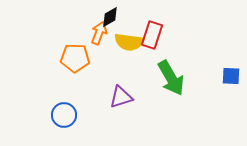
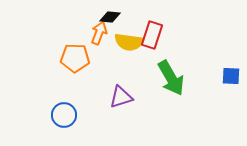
black diamond: rotated 35 degrees clockwise
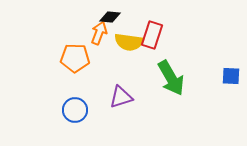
blue circle: moved 11 px right, 5 px up
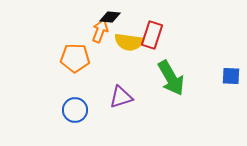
orange arrow: moved 1 px right, 2 px up
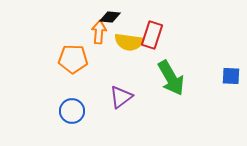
orange arrow: moved 1 px left, 1 px down; rotated 15 degrees counterclockwise
orange pentagon: moved 2 px left, 1 px down
purple triangle: rotated 20 degrees counterclockwise
blue circle: moved 3 px left, 1 px down
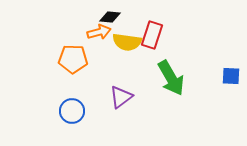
orange arrow: rotated 70 degrees clockwise
yellow semicircle: moved 2 px left
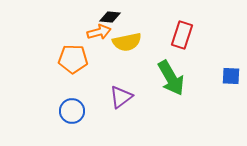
red rectangle: moved 30 px right
yellow semicircle: rotated 20 degrees counterclockwise
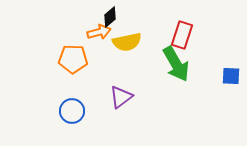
black diamond: rotated 45 degrees counterclockwise
green arrow: moved 5 px right, 14 px up
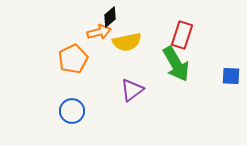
orange pentagon: rotated 28 degrees counterclockwise
purple triangle: moved 11 px right, 7 px up
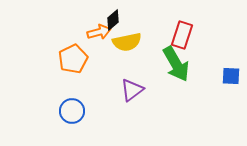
black diamond: moved 3 px right, 3 px down
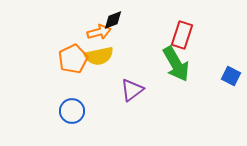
black diamond: rotated 20 degrees clockwise
yellow semicircle: moved 28 px left, 14 px down
blue square: rotated 24 degrees clockwise
